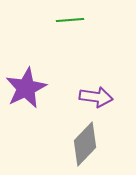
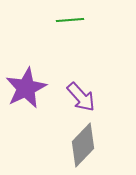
purple arrow: moved 15 px left; rotated 40 degrees clockwise
gray diamond: moved 2 px left, 1 px down
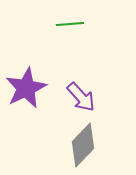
green line: moved 4 px down
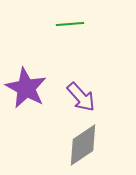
purple star: rotated 18 degrees counterclockwise
gray diamond: rotated 12 degrees clockwise
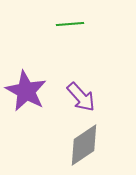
purple star: moved 3 px down
gray diamond: moved 1 px right
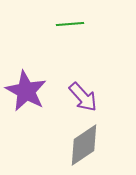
purple arrow: moved 2 px right
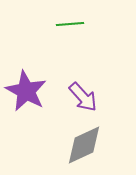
gray diamond: rotated 9 degrees clockwise
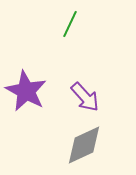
green line: rotated 60 degrees counterclockwise
purple arrow: moved 2 px right
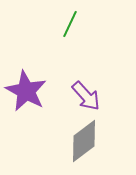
purple arrow: moved 1 px right, 1 px up
gray diamond: moved 4 px up; rotated 12 degrees counterclockwise
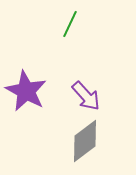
gray diamond: moved 1 px right
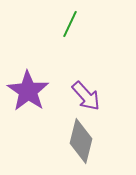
purple star: moved 2 px right; rotated 6 degrees clockwise
gray diamond: moved 4 px left; rotated 39 degrees counterclockwise
